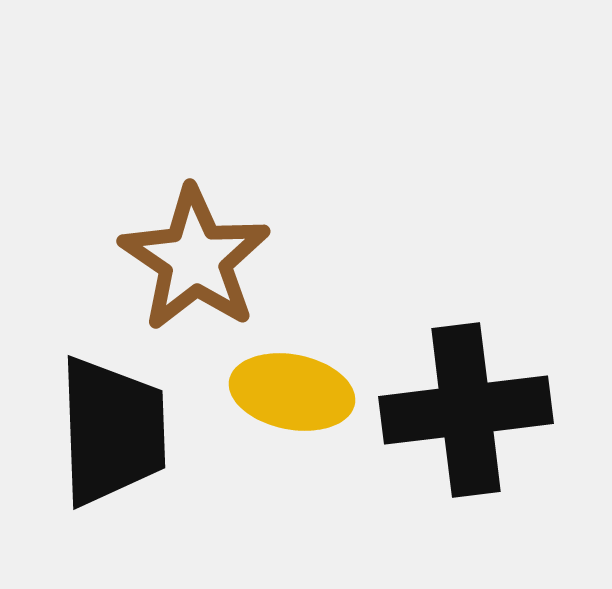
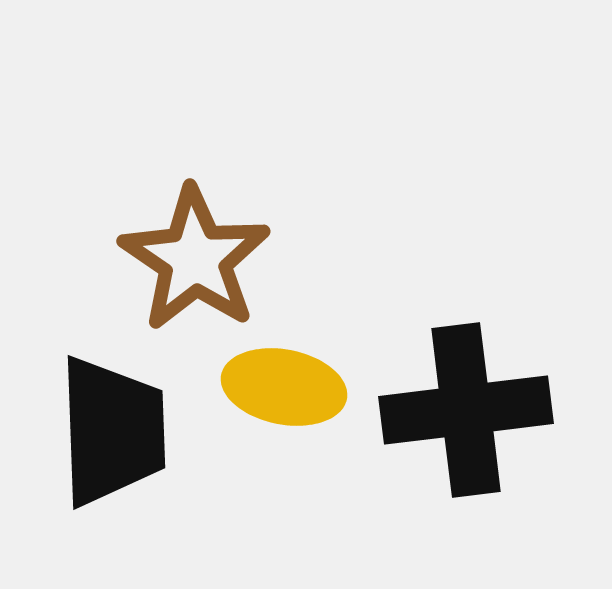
yellow ellipse: moved 8 px left, 5 px up
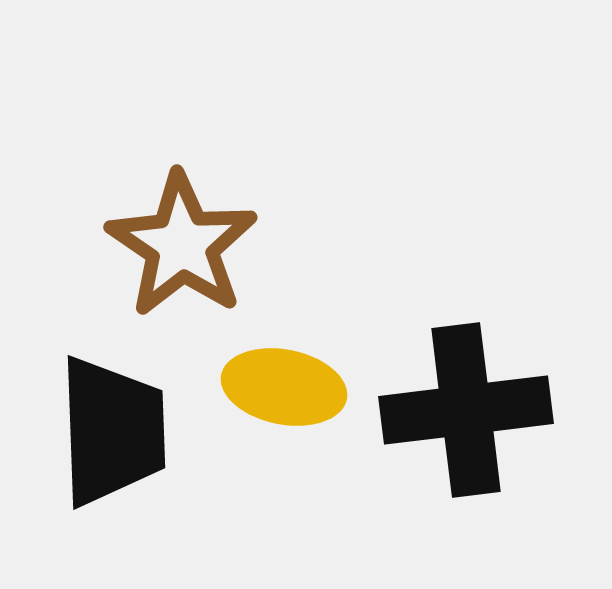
brown star: moved 13 px left, 14 px up
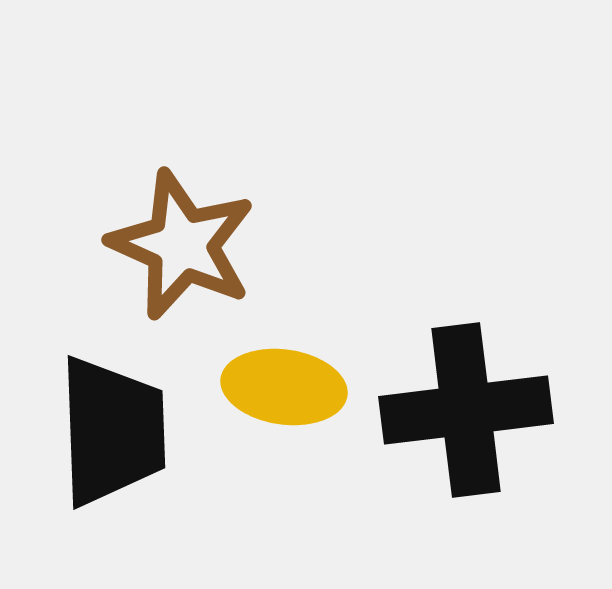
brown star: rotated 10 degrees counterclockwise
yellow ellipse: rotated 3 degrees counterclockwise
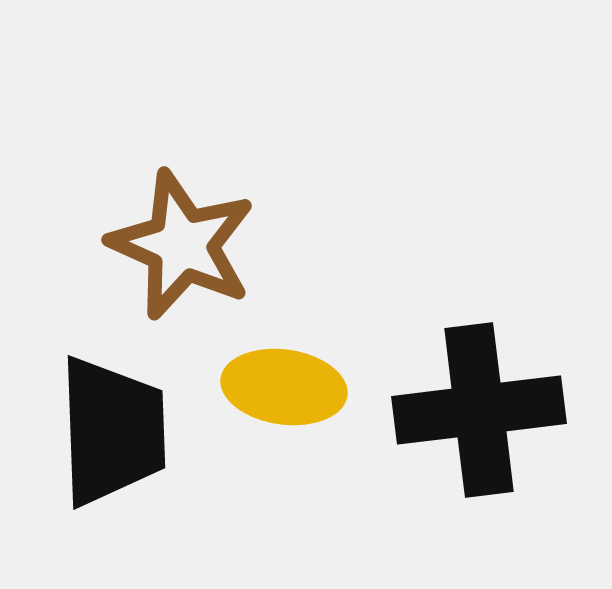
black cross: moved 13 px right
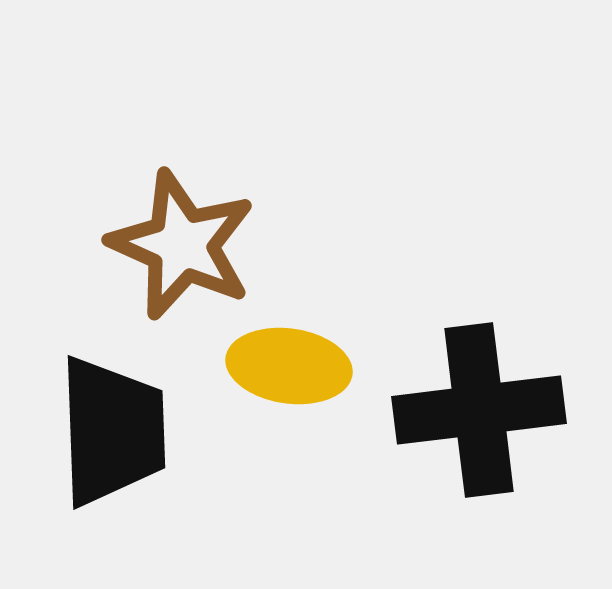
yellow ellipse: moved 5 px right, 21 px up
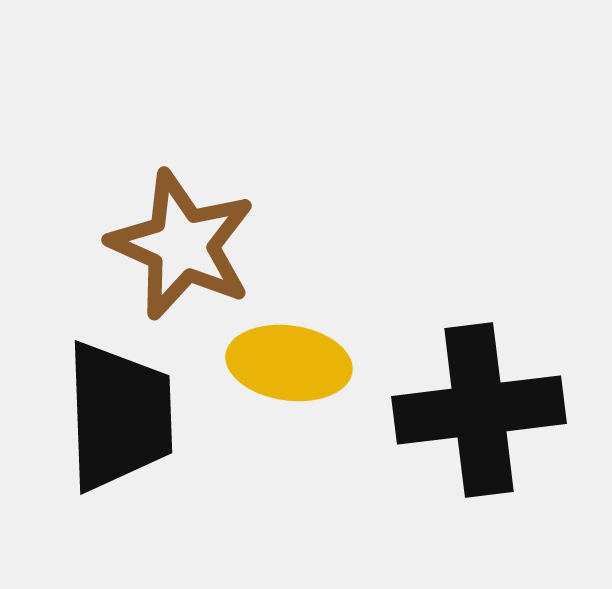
yellow ellipse: moved 3 px up
black trapezoid: moved 7 px right, 15 px up
